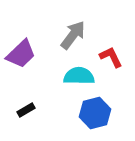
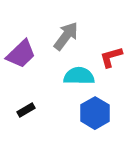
gray arrow: moved 7 px left, 1 px down
red L-shape: rotated 80 degrees counterclockwise
blue hexagon: rotated 16 degrees counterclockwise
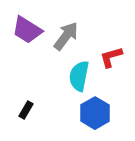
purple trapezoid: moved 6 px right, 24 px up; rotated 76 degrees clockwise
cyan semicircle: rotated 80 degrees counterclockwise
black rectangle: rotated 30 degrees counterclockwise
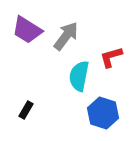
blue hexagon: moved 8 px right; rotated 12 degrees counterclockwise
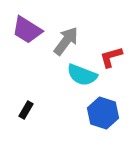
gray arrow: moved 5 px down
cyan semicircle: moved 3 px right, 1 px up; rotated 80 degrees counterclockwise
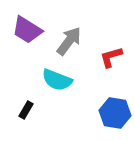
gray arrow: moved 3 px right
cyan semicircle: moved 25 px left, 5 px down
blue hexagon: moved 12 px right; rotated 8 degrees counterclockwise
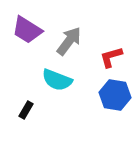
blue hexagon: moved 18 px up
